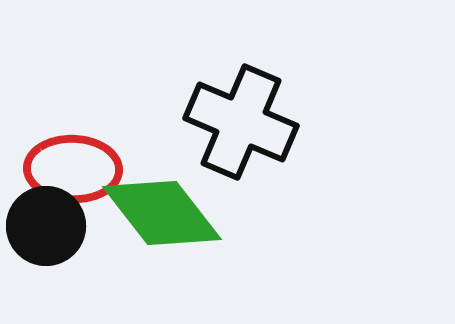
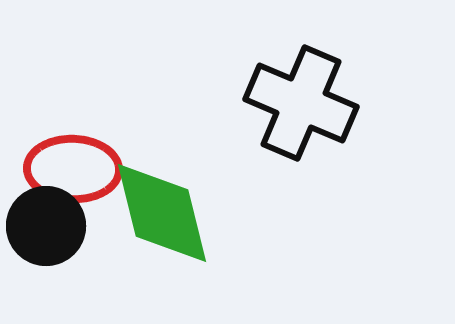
black cross: moved 60 px right, 19 px up
green diamond: rotated 24 degrees clockwise
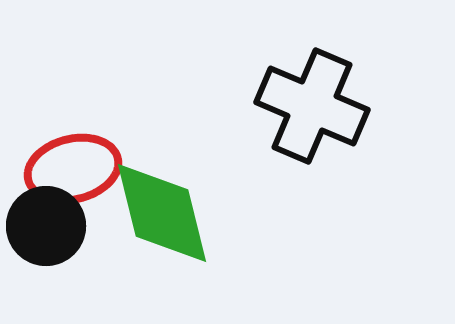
black cross: moved 11 px right, 3 px down
red ellipse: rotated 16 degrees counterclockwise
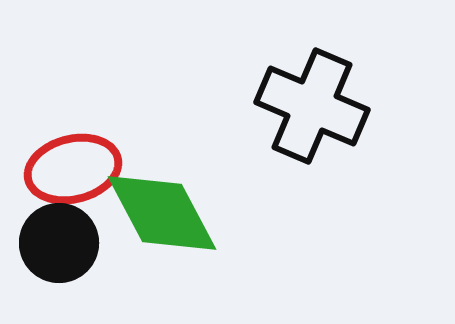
green diamond: rotated 14 degrees counterclockwise
black circle: moved 13 px right, 17 px down
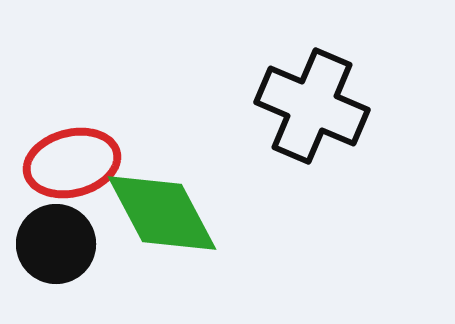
red ellipse: moved 1 px left, 6 px up
black circle: moved 3 px left, 1 px down
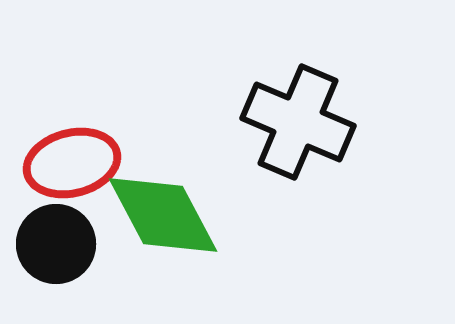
black cross: moved 14 px left, 16 px down
green diamond: moved 1 px right, 2 px down
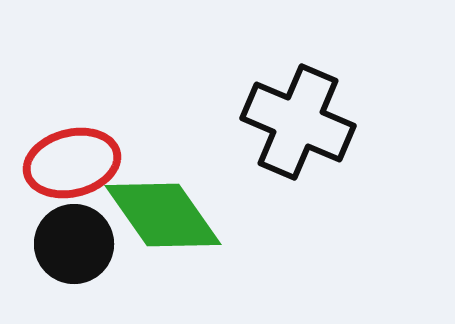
green diamond: rotated 7 degrees counterclockwise
black circle: moved 18 px right
